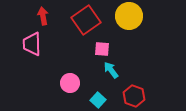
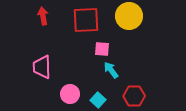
red square: rotated 32 degrees clockwise
pink trapezoid: moved 10 px right, 23 px down
pink circle: moved 11 px down
red hexagon: rotated 20 degrees counterclockwise
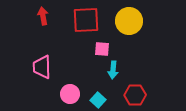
yellow circle: moved 5 px down
cyan arrow: moved 2 px right; rotated 138 degrees counterclockwise
red hexagon: moved 1 px right, 1 px up
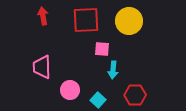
pink circle: moved 4 px up
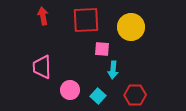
yellow circle: moved 2 px right, 6 px down
cyan square: moved 4 px up
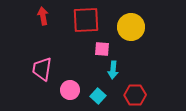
pink trapezoid: moved 2 px down; rotated 10 degrees clockwise
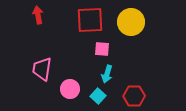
red arrow: moved 5 px left, 1 px up
red square: moved 4 px right
yellow circle: moved 5 px up
cyan arrow: moved 6 px left, 4 px down; rotated 12 degrees clockwise
pink circle: moved 1 px up
red hexagon: moved 1 px left, 1 px down
